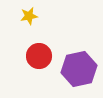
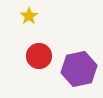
yellow star: rotated 24 degrees counterclockwise
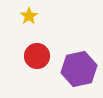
red circle: moved 2 px left
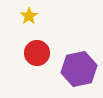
red circle: moved 3 px up
